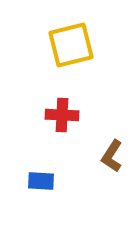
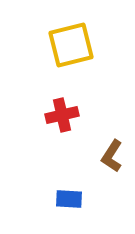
red cross: rotated 16 degrees counterclockwise
blue rectangle: moved 28 px right, 18 px down
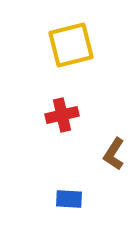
brown L-shape: moved 2 px right, 2 px up
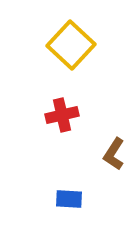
yellow square: rotated 33 degrees counterclockwise
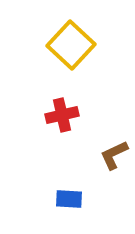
brown L-shape: moved 1 px down; rotated 32 degrees clockwise
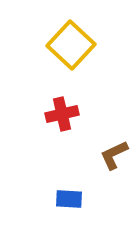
red cross: moved 1 px up
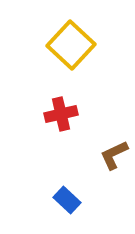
red cross: moved 1 px left
blue rectangle: moved 2 px left, 1 px down; rotated 40 degrees clockwise
